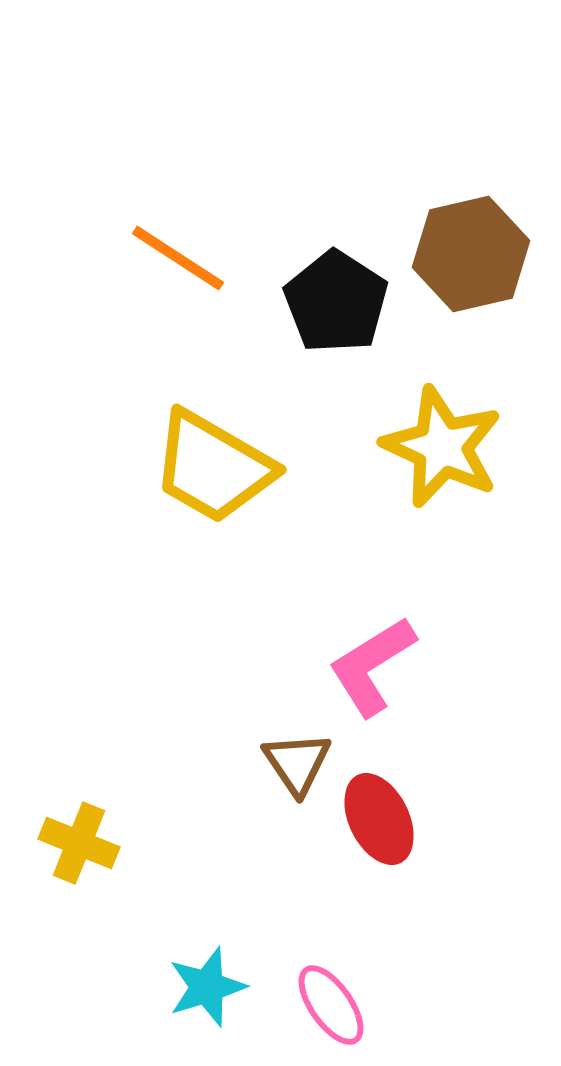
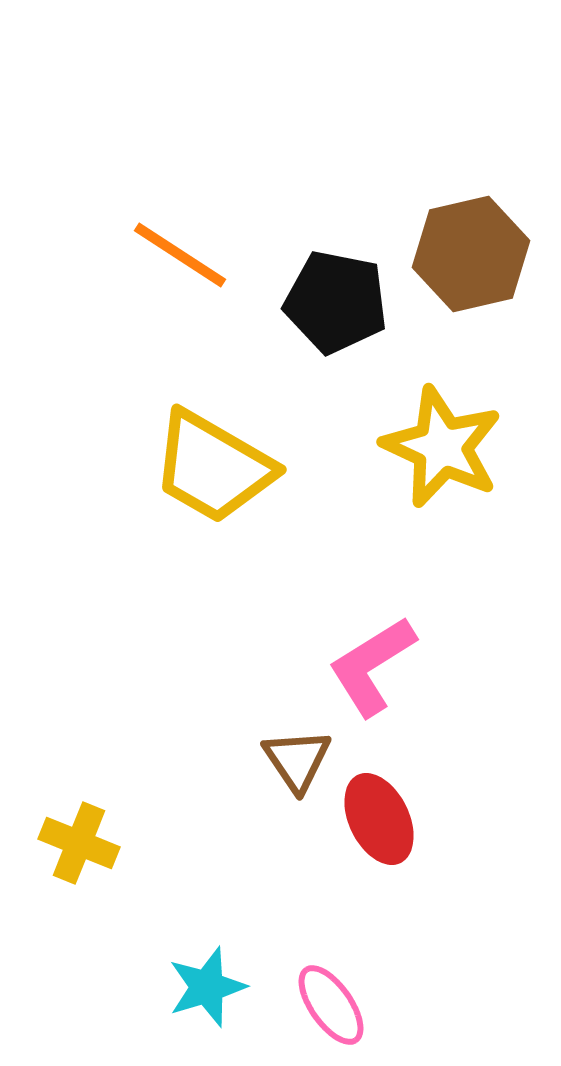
orange line: moved 2 px right, 3 px up
black pentagon: rotated 22 degrees counterclockwise
brown triangle: moved 3 px up
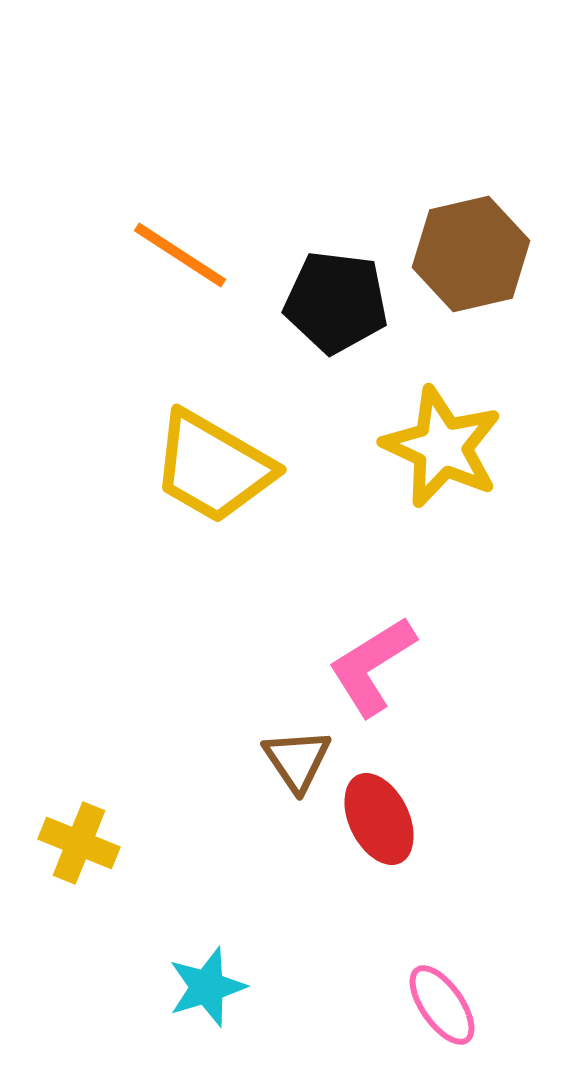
black pentagon: rotated 4 degrees counterclockwise
pink ellipse: moved 111 px right
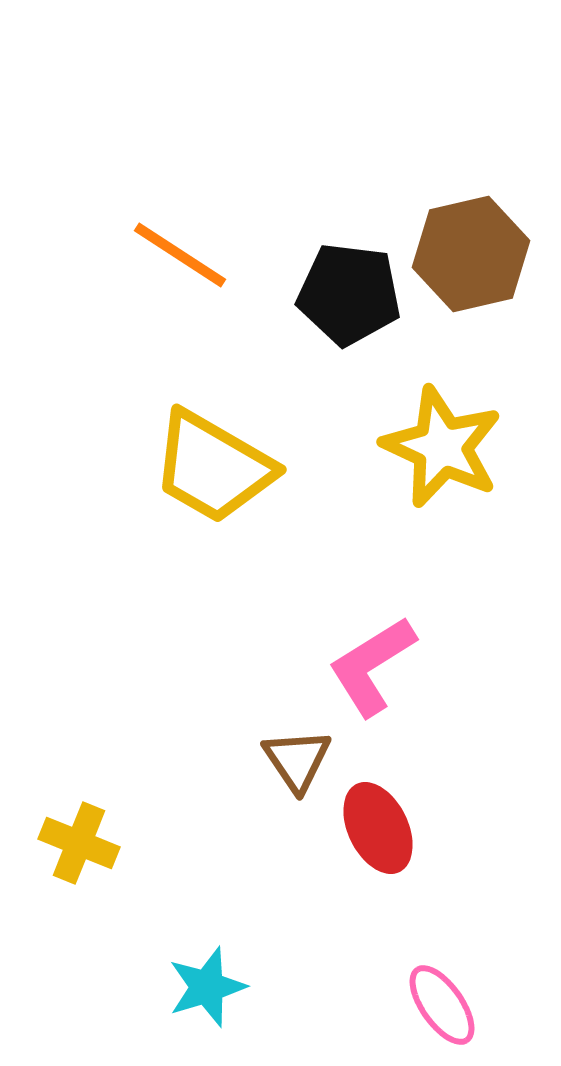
black pentagon: moved 13 px right, 8 px up
red ellipse: moved 1 px left, 9 px down
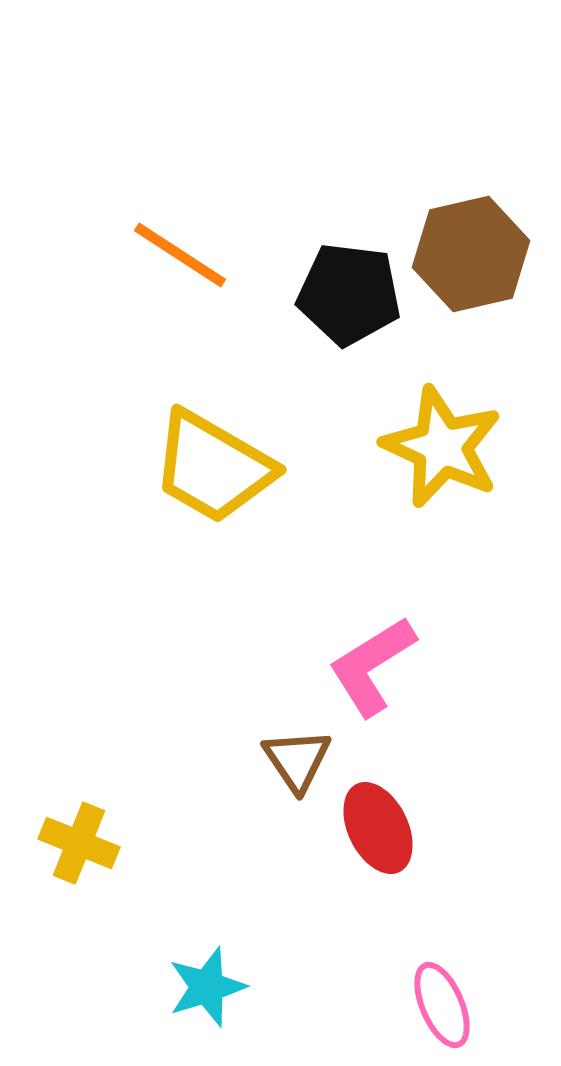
pink ellipse: rotated 12 degrees clockwise
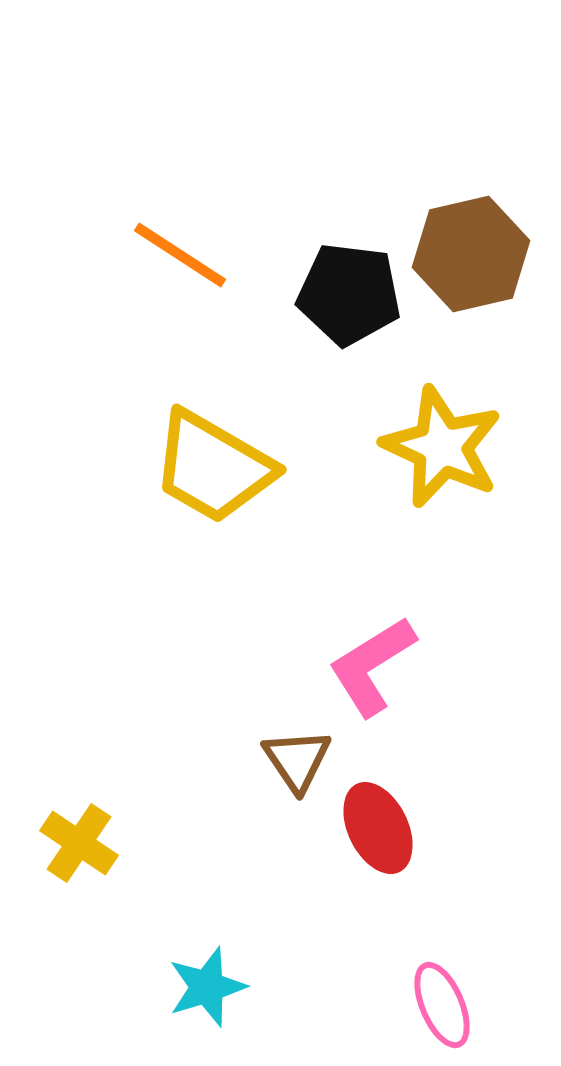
yellow cross: rotated 12 degrees clockwise
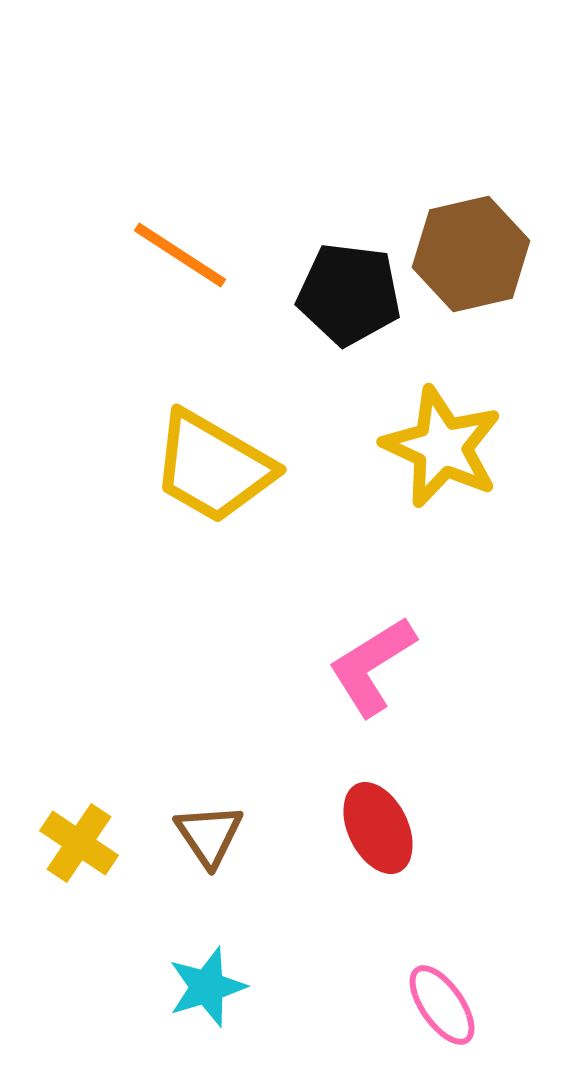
brown triangle: moved 88 px left, 75 px down
pink ellipse: rotated 12 degrees counterclockwise
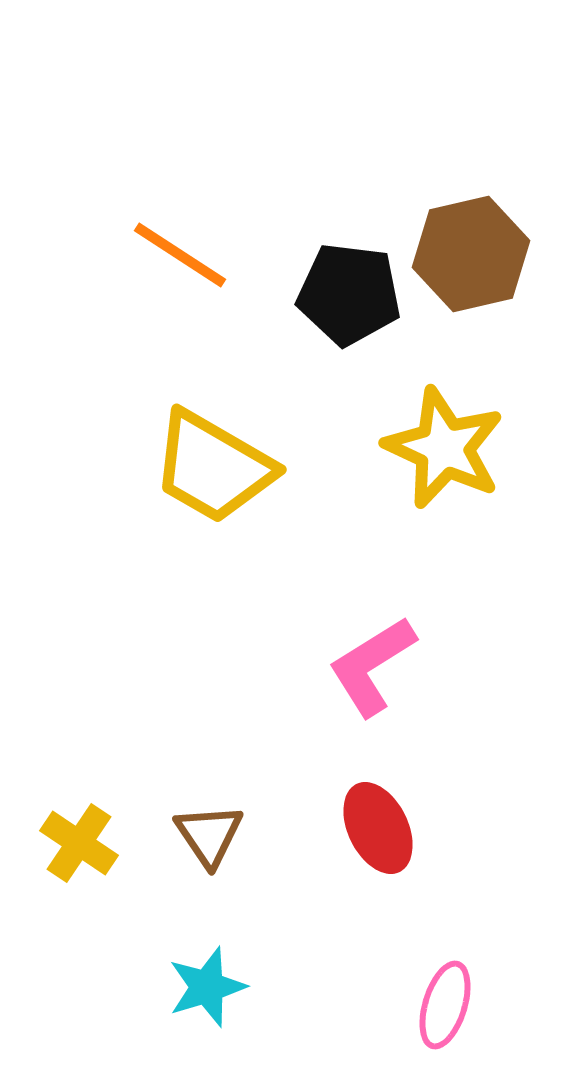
yellow star: moved 2 px right, 1 px down
pink ellipse: moved 3 px right; rotated 52 degrees clockwise
